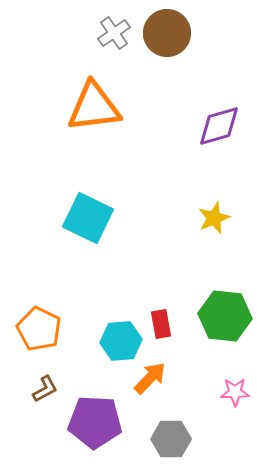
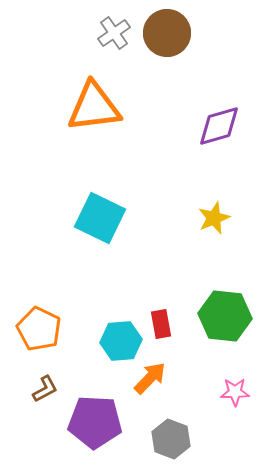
cyan square: moved 12 px right
gray hexagon: rotated 21 degrees clockwise
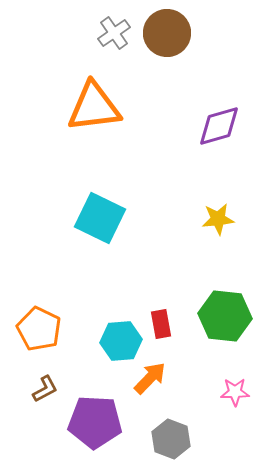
yellow star: moved 4 px right, 1 px down; rotated 16 degrees clockwise
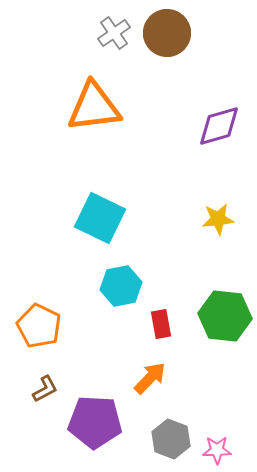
orange pentagon: moved 3 px up
cyan hexagon: moved 55 px up; rotated 6 degrees counterclockwise
pink star: moved 18 px left, 58 px down
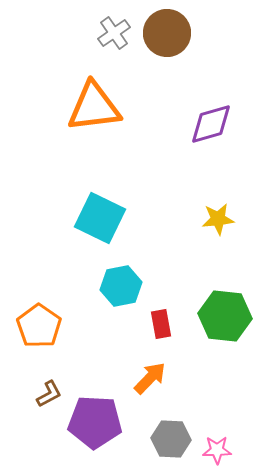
purple diamond: moved 8 px left, 2 px up
orange pentagon: rotated 9 degrees clockwise
brown L-shape: moved 4 px right, 5 px down
gray hexagon: rotated 18 degrees counterclockwise
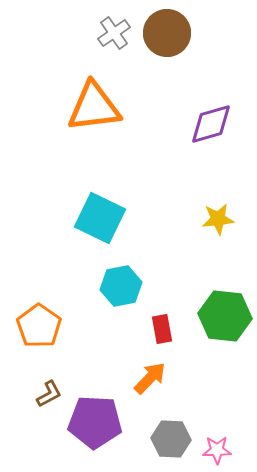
red rectangle: moved 1 px right, 5 px down
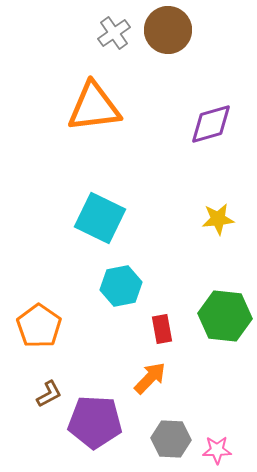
brown circle: moved 1 px right, 3 px up
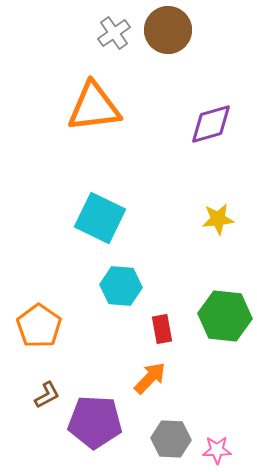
cyan hexagon: rotated 15 degrees clockwise
brown L-shape: moved 2 px left, 1 px down
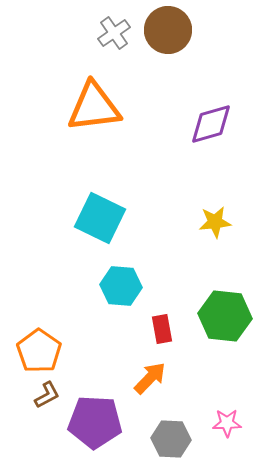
yellow star: moved 3 px left, 3 px down
orange pentagon: moved 25 px down
pink star: moved 10 px right, 27 px up
